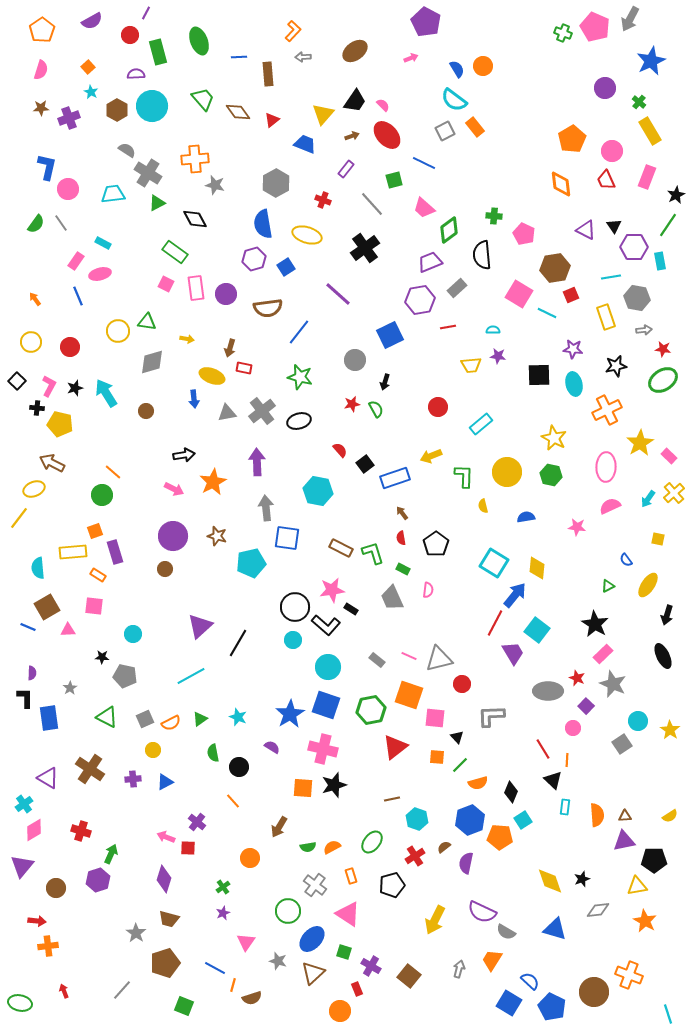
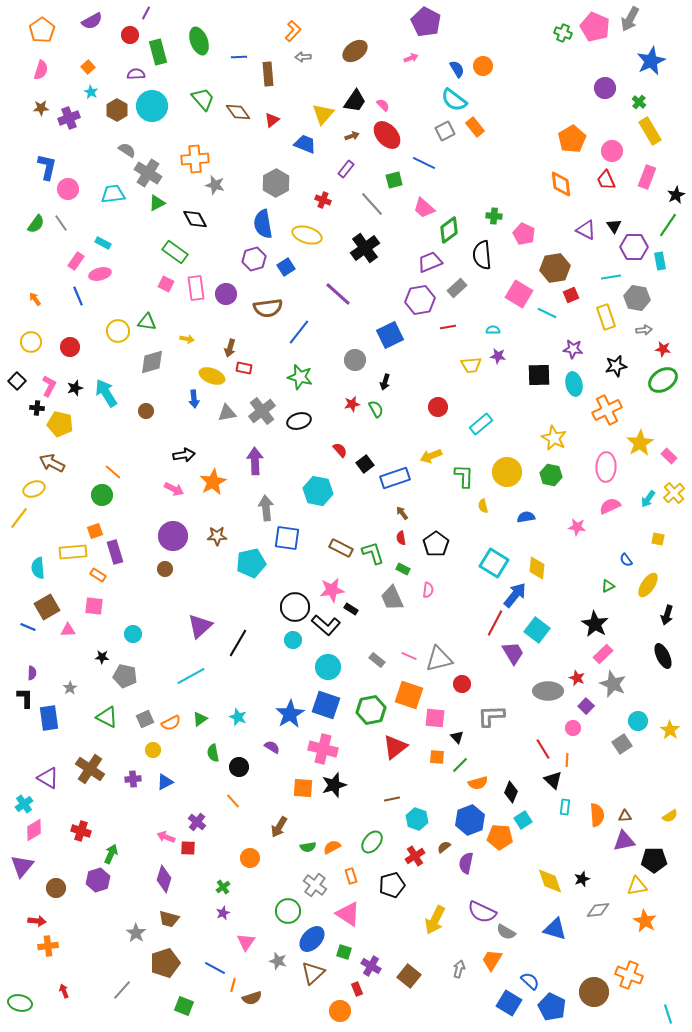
purple arrow at (257, 462): moved 2 px left, 1 px up
brown star at (217, 536): rotated 18 degrees counterclockwise
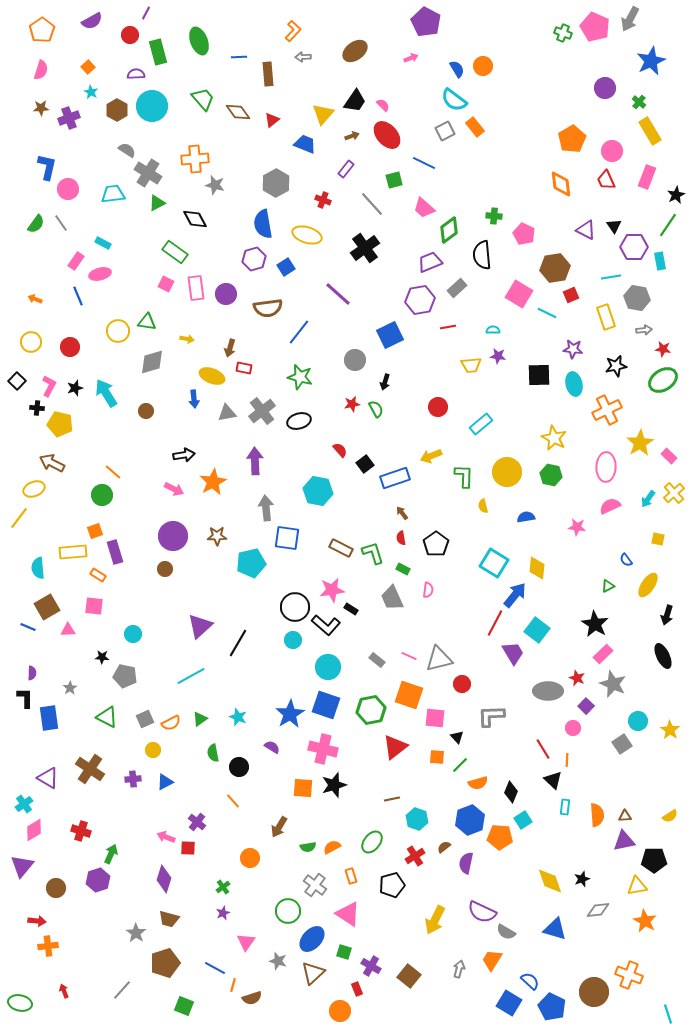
orange arrow at (35, 299): rotated 32 degrees counterclockwise
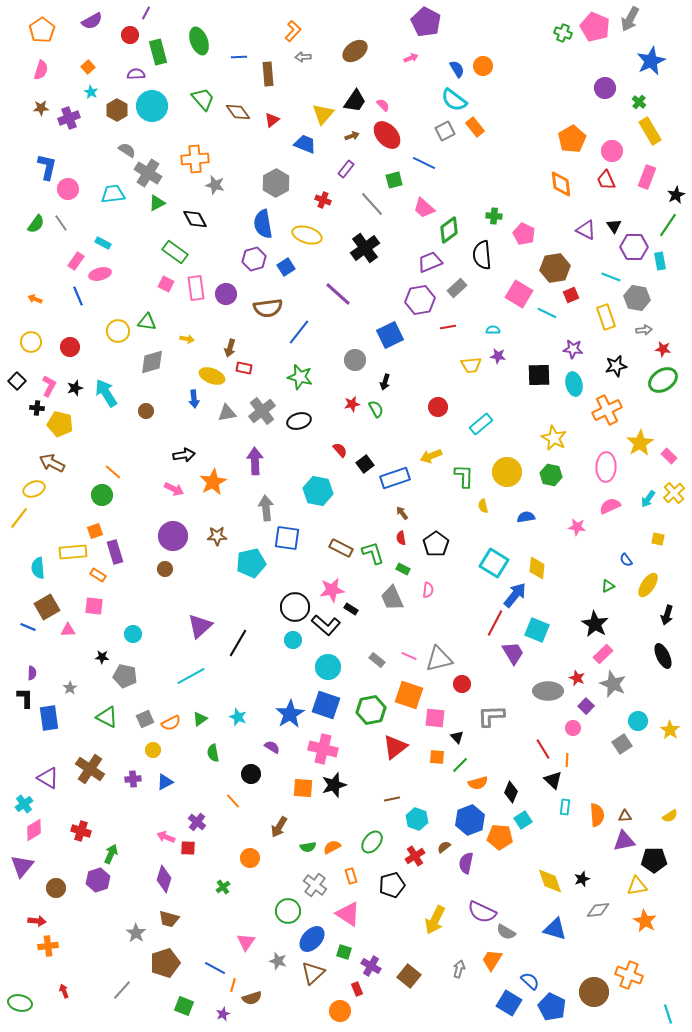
cyan line at (611, 277): rotated 30 degrees clockwise
cyan square at (537, 630): rotated 15 degrees counterclockwise
black circle at (239, 767): moved 12 px right, 7 px down
purple star at (223, 913): moved 101 px down
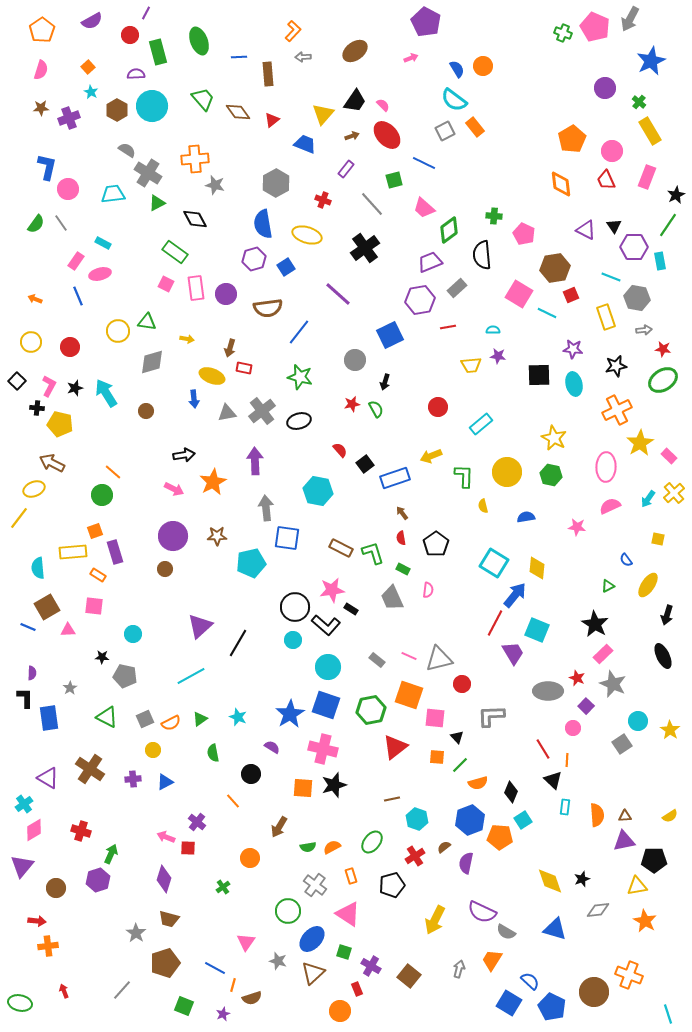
orange cross at (607, 410): moved 10 px right
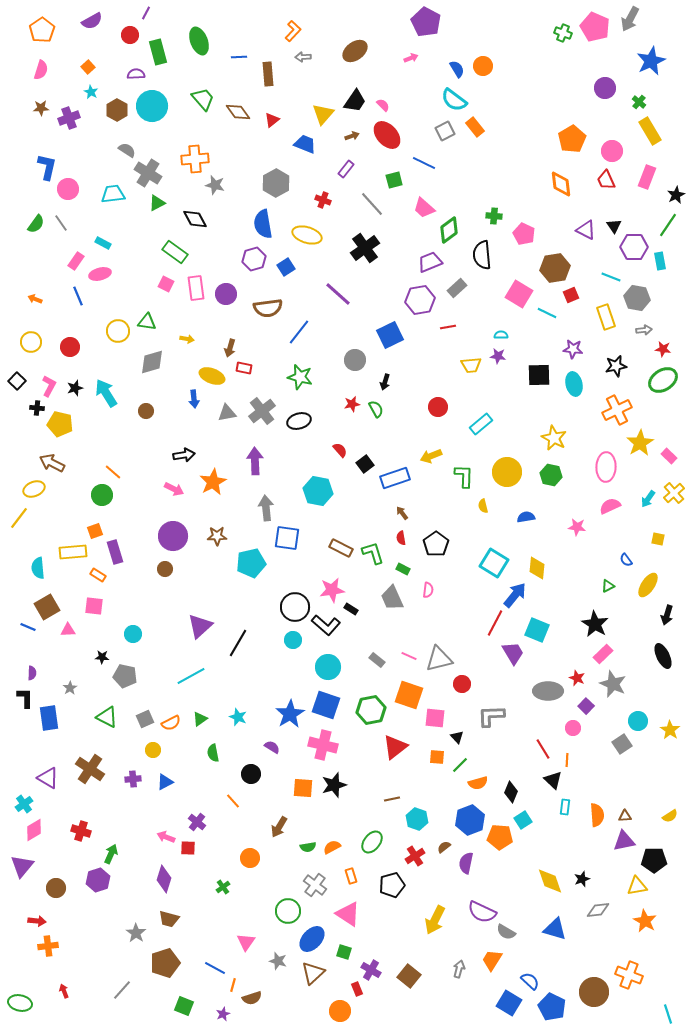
cyan semicircle at (493, 330): moved 8 px right, 5 px down
pink cross at (323, 749): moved 4 px up
purple cross at (371, 966): moved 4 px down
